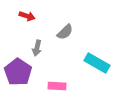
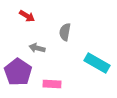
red arrow: rotated 14 degrees clockwise
gray semicircle: rotated 144 degrees clockwise
gray arrow: rotated 91 degrees clockwise
pink rectangle: moved 5 px left, 2 px up
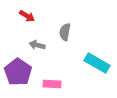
gray arrow: moved 3 px up
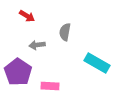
gray arrow: rotated 21 degrees counterclockwise
pink rectangle: moved 2 px left, 2 px down
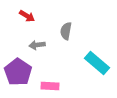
gray semicircle: moved 1 px right, 1 px up
cyan rectangle: rotated 10 degrees clockwise
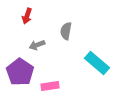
red arrow: rotated 77 degrees clockwise
gray arrow: rotated 14 degrees counterclockwise
purple pentagon: moved 2 px right
pink rectangle: rotated 12 degrees counterclockwise
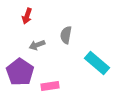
gray semicircle: moved 4 px down
